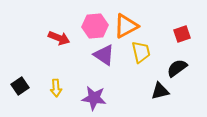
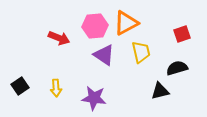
orange triangle: moved 3 px up
black semicircle: rotated 20 degrees clockwise
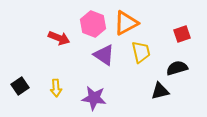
pink hexagon: moved 2 px left, 2 px up; rotated 25 degrees clockwise
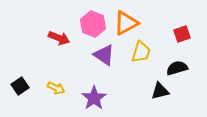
yellow trapezoid: rotated 30 degrees clockwise
yellow arrow: rotated 60 degrees counterclockwise
purple star: rotated 30 degrees clockwise
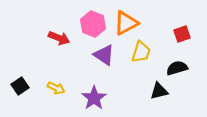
black triangle: moved 1 px left
